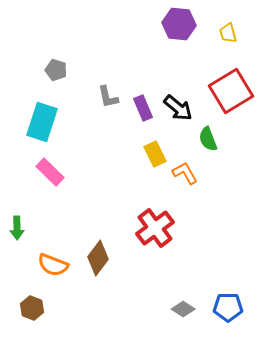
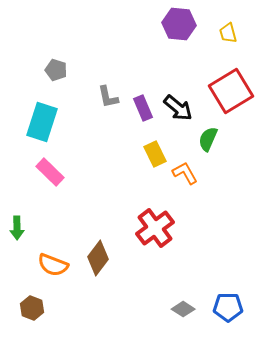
green semicircle: rotated 45 degrees clockwise
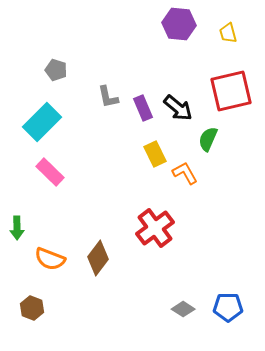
red square: rotated 18 degrees clockwise
cyan rectangle: rotated 27 degrees clockwise
orange semicircle: moved 3 px left, 6 px up
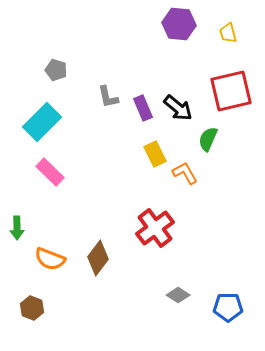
gray diamond: moved 5 px left, 14 px up
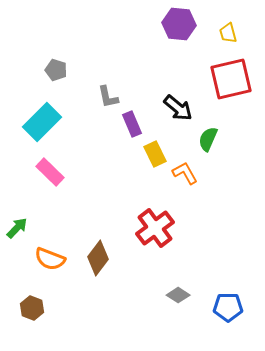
red square: moved 12 px up
purple rectangle: moved 11 px left, 16 px down
green arrow: rotated 135 degrees counterclockwise
